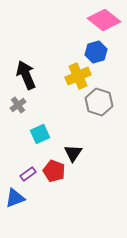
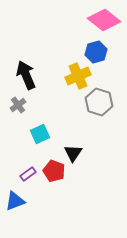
blue triangle: moved 3 px down
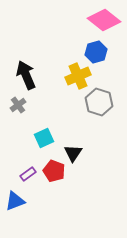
cyan square: moved 4 px right, 4 px down
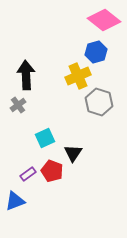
black arrow: rotated 20 degrees clockwise
cyan square: moved 1 px right
red pentagon: moved 2 px left
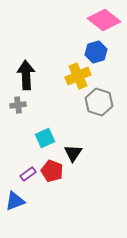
gray cross: rotated 28 degrees clockwise
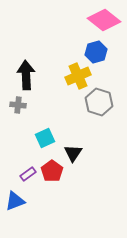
gray cross: rotated 14 degrees clockwise
red pentagon: rotated 15 degrees clockwise
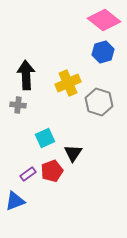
blue hexagon: moved 7 px right
yellow cross: moved 10 px left, 7 px down
red pentagon: rotated 15 degrees clockwise
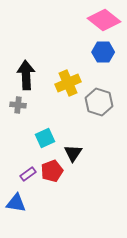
blue hexagon: rotated 15 degrees clockwise
blue triangle: moved 1 px right, 2 px down; rotated 30 degrees clockwise
